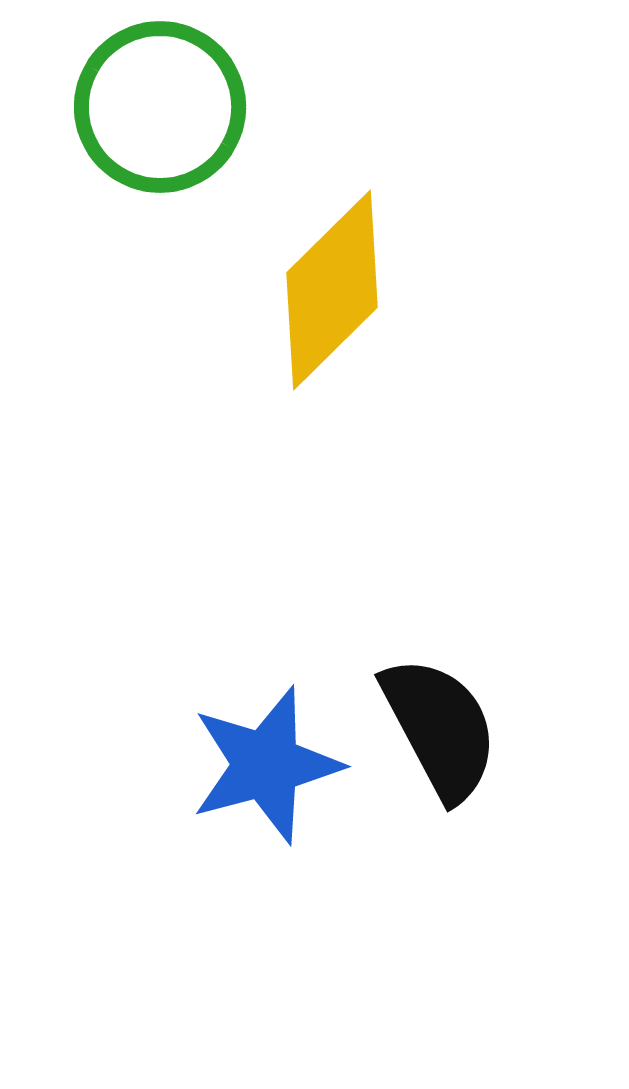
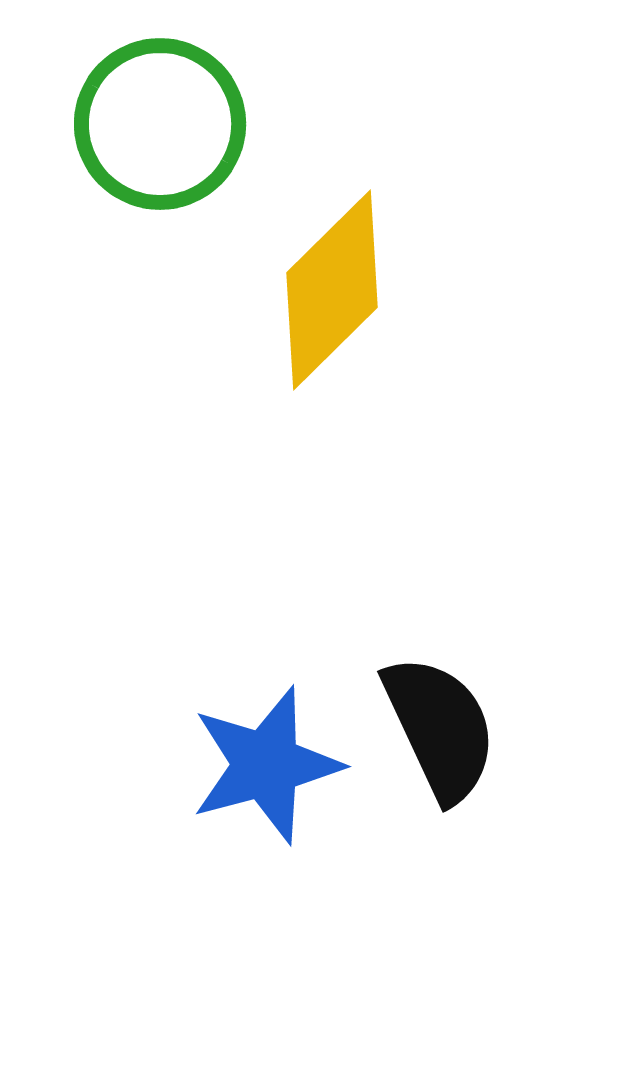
green circle: moved 17 px down
black semicircle: rotated 3 degrees clockwise
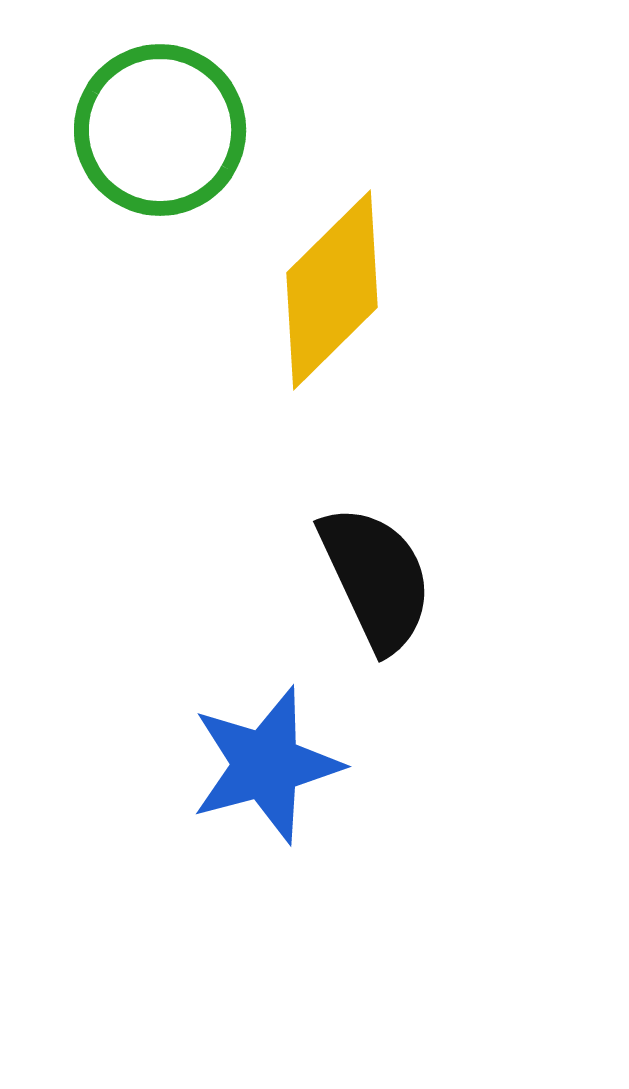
green circle: moved 6 px down
black semicircle: moved 64 px left, 150 px up
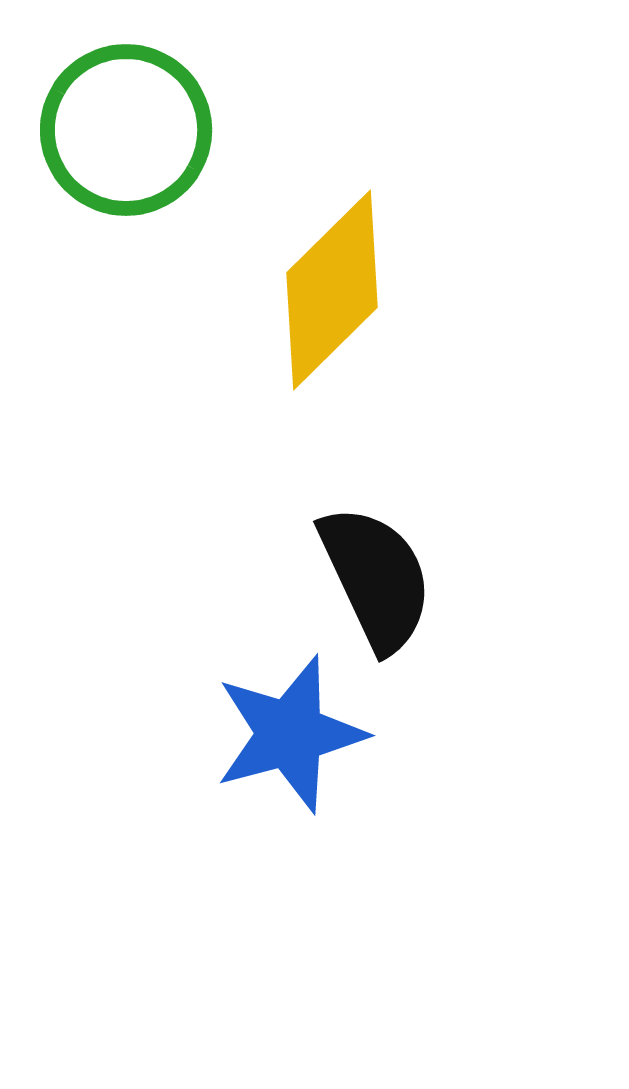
green circle: moved 34 px left
blue star: moved 24 px right, 31 px up
